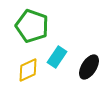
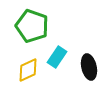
black ellipse: rotated 45 degrees counterclockwise
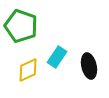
green pentagon: moved 11 px left
black ellipse: moved 1 px up
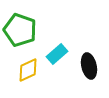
green pentagon: moved 1 px left, 4 px down
cyan rectangle: moved 3 px up; rotated 15 degrees clockwise
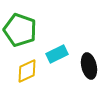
cyan rectangle: rotated 15 degrees clockwise
yellow diamond: moved 1 px left, 1 px down
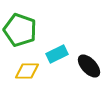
black ellipse: rotated 30 degrees counterclockwise
yellow diamond: rotated 25 degrees clockwise
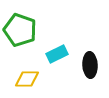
black ellipse: moved 1 px right, 1 px up; rotated 40 degrees clockwise
yellow diamond: moved 8 px down
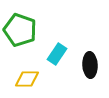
cyan rectangle: rotated 30 degrees counterclockwise
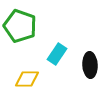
green pentagon: moved 4 px up
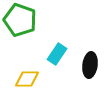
green pentagon: moved 6 px up
black ellipse: rotated 10 degrees clockwise
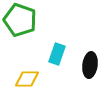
cyan rectangle: rotated 15 degrees counterclockwise
